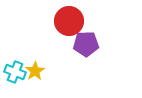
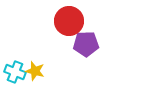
yellow star: rotated 24 degrees counterclockwise
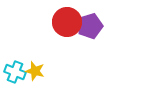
red circle: moved 2 px left, 1 px down
purple pentagon: moved 4 px right, 18 px up; rotated 15 degrees counterclockwise
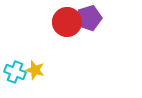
purple pentagon: moved 1 px left, 8 px up
yellow star: moved 1 px up
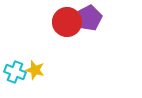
purple pentagon: rotated 10 degrees counterclockwise
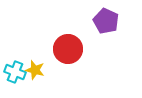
purple pentagon: moved 17 px right, 3 px down; rotated 20 degrees counterclockwise
red circle: moved 1 px right, 27 px down
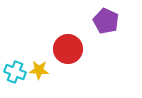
yellow star: moved 4 px right; rotated 12 degrees counterclockwise
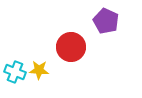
red circle: moved 3 px right, 2 px up
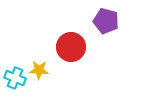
purple pentagon: rotated 10 degrees counterclockwise
cyan cross: moved 6 px down
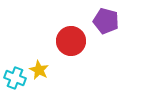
red circle: moved 6 px up
yellow star: rotated 24 degrees clockwise
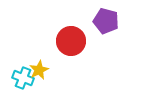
yellow star: rotated 18 degrees clockwise
cyan cross: moved 8 px right
